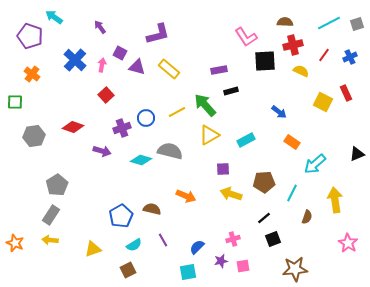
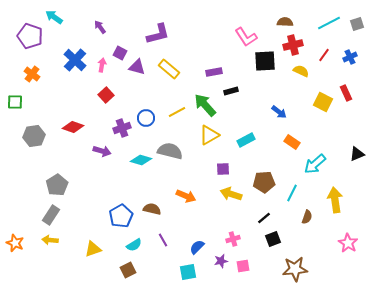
purple rectangle at (219, 70): moved 5 px left, 2 px down
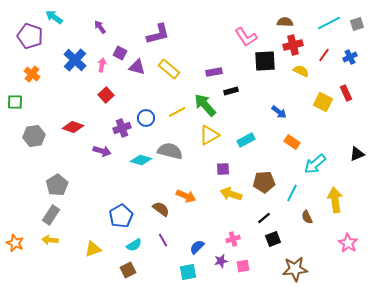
brown semicircle at (152, 209): moved 9 px right; rotated 24 degrees clockwise
brown semicircle at (307, 217): rotated 136 degrees clockwise
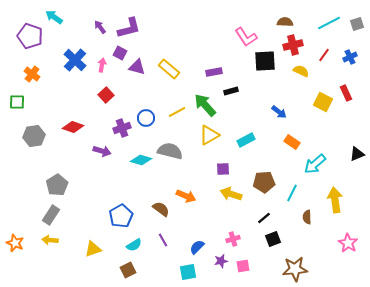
purple L-shape at (158, 34): moved 29 px left, 6 px up
green square at (15, 102): moved 2 px right
brown semicircle at (307, 217): rotated 24 degrees clockwise
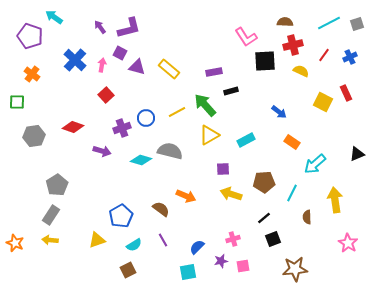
yellow triangle at (93, 249): moved 4 px right, 9 px up
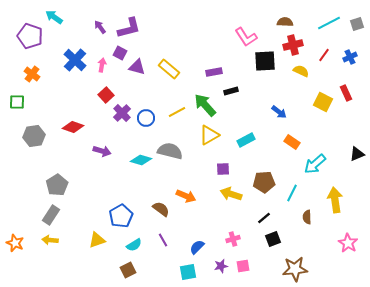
purple cross at (122, 128): moved 15 px up; rotated 24 degrees counterclockwise
purple star at (221, 261): moved 5 px down
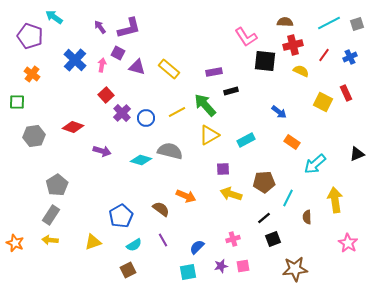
purple square at (120, 53): moved 2 px left
black square at (265, 61): rotated 10 degrees clockwise
cyan line at (292, 193): moved 4 px left, 5 px down
yellow triangle at (97, 240): moved 4 px left, 2 px down
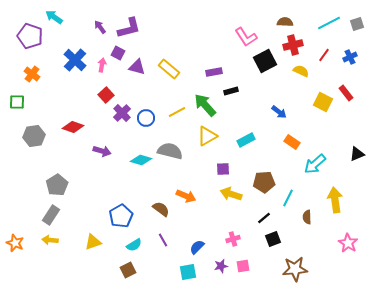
black square at (265, 61): rotated 35 degrees counterclockwise
red rectangle at (346, 93): rotated 14 degrees counterclockwise
yellow triangle at (209, 135): moved 2 px left, 1 px down
